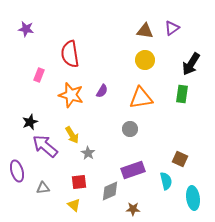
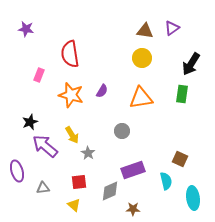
yellow circle: moved 3 px left, 2 px up
gray circle: moved 8 px left, 2 px down
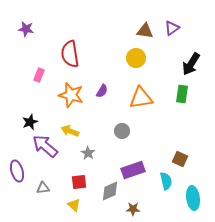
yellow circle: moved 6 px left
yellow arrow: moved 2 px left, 4 px up; rotated 144 degrees clockwise
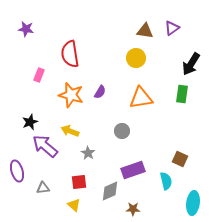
purple semicircle: moved 2 px left, 1 px down
cyan ellipse: moved 5 px down; rotated 15 degrees clockwise
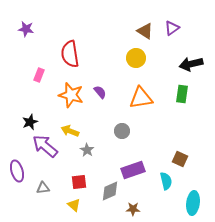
brown triangle: rotated 24 degrees clockwise
black arrow: rotated 45 degrees clockwise
purple semicircle: rotated 72 degrees counterclockwise
gray star: moved 1 px left, 3 px up
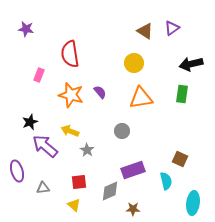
yellow circle: moved 2 px left, 5 px down
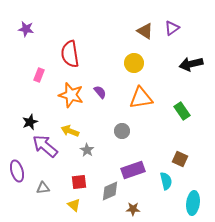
green rectangle: moved 17 px down; rotated 42 degrees counterclockwise
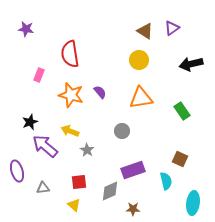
yellow circle: moved 5 px right, 3 px up
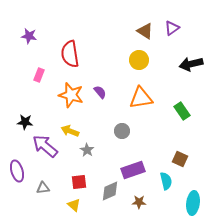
purple star: moved 3 px right, 7 px down
black star: moved 5 px left; rotated 28 degrees clockwise
brown star: moved 6 px right, 7 px up
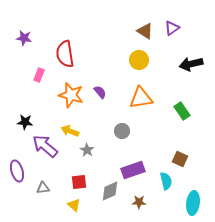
purple star: moved 5 px left, 2 px down
red semicircle: moved 5 px left
